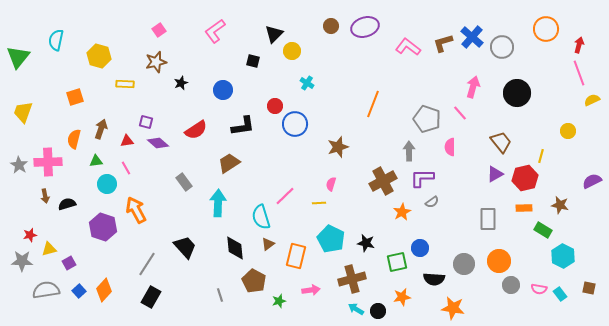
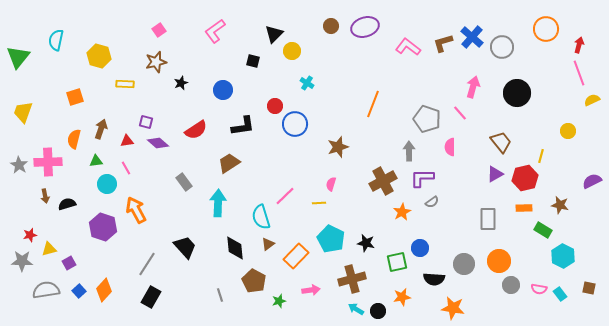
orange rectangle at (296, 256): rotated 30 degrees clockwise
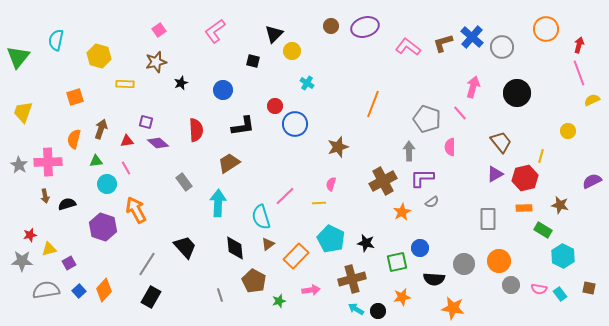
red semicircle at (196, 130): rotated 60 degrees counterclockwise
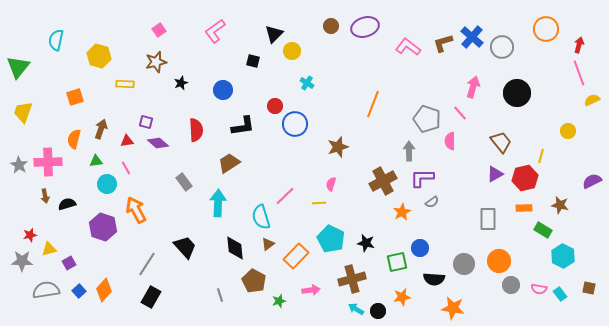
green triangle at (18, 57): moved 10 px down
pink semicircle at (450, 147): moved 6 px up
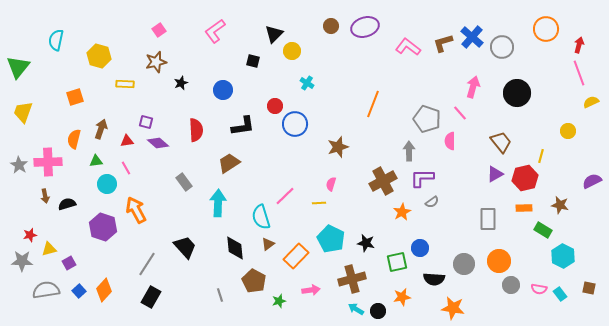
yellow semicircle at (592, 100): moved 1 px left, 2 px down
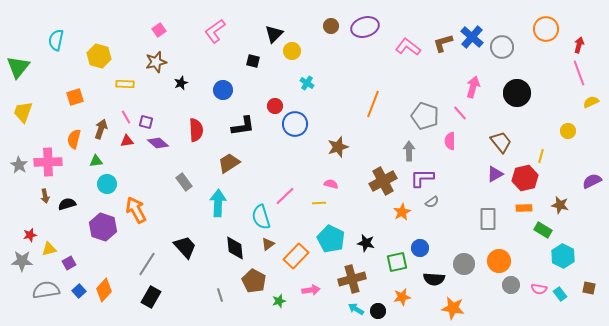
gray pentagon at (427, 119): moved 2 px left, 3 px up
pink line at (126, 168): moved 51 px up
pink semicircle at (331, 184): rotated 88 degrees clockwise
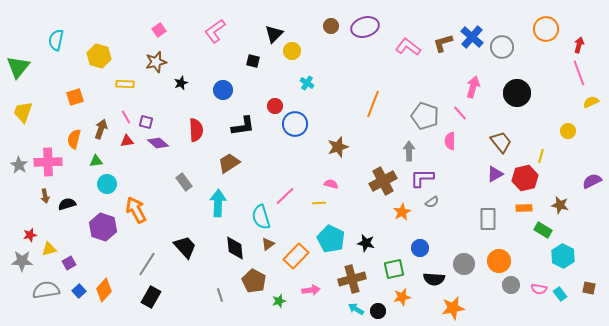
green square at (397, 262): moved 3 px left, 7 px down
orange star at (453, 308): rotated 20 degrees counterclockwise
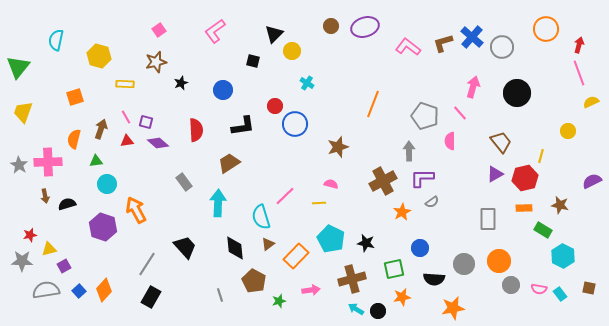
purple square at (69, 263): moved 5 px left, 3 px down
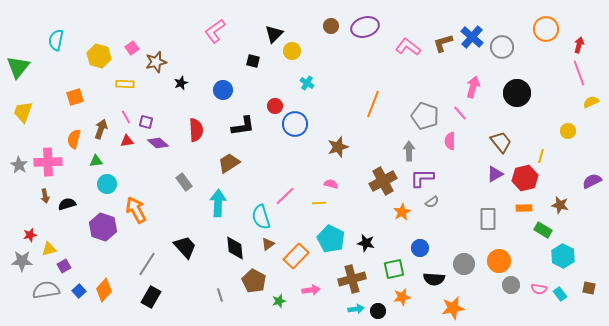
pink square at (159, 30): moved 27 px left, 18 px down
cyan arrow at (356, 309): rotated 140 degrees clockwise
